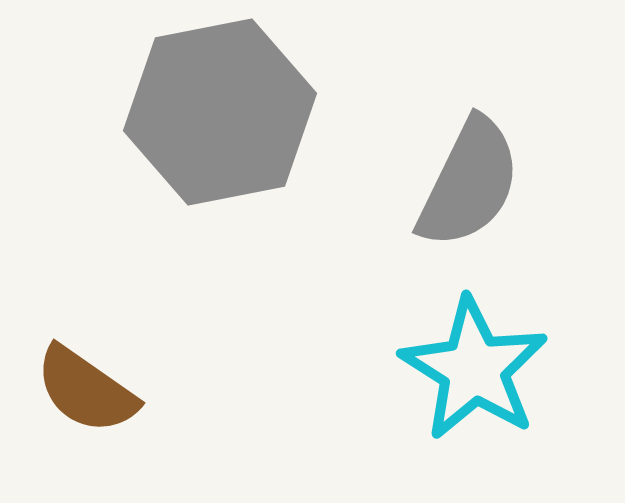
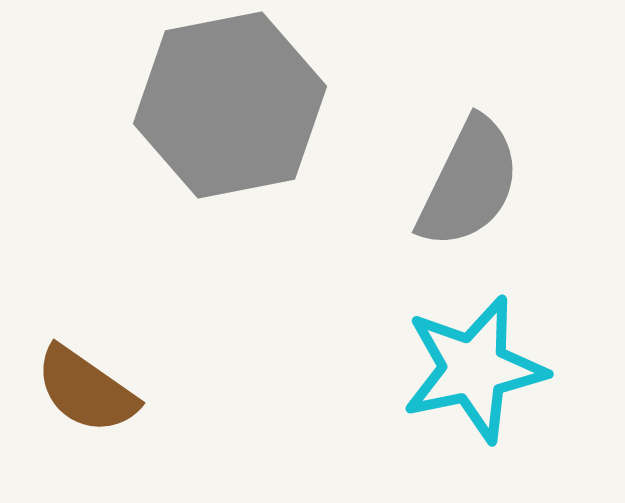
gray hexagon: moved 10 px right, 7 px up
cyan star: rotated 28 degrees clockwise
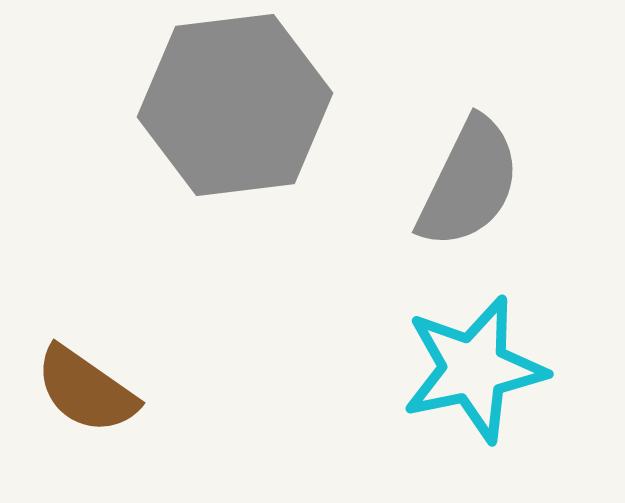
gray hexagon: moved 5 px right; rotated 4 degrees clockwise
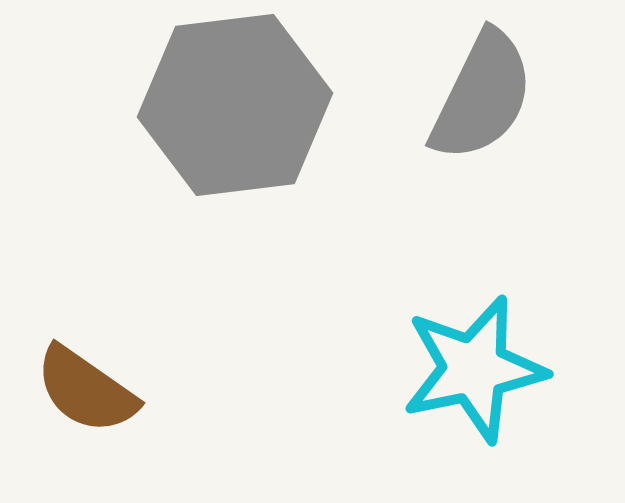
gray semicircle: moved 13 px right, 87 px up
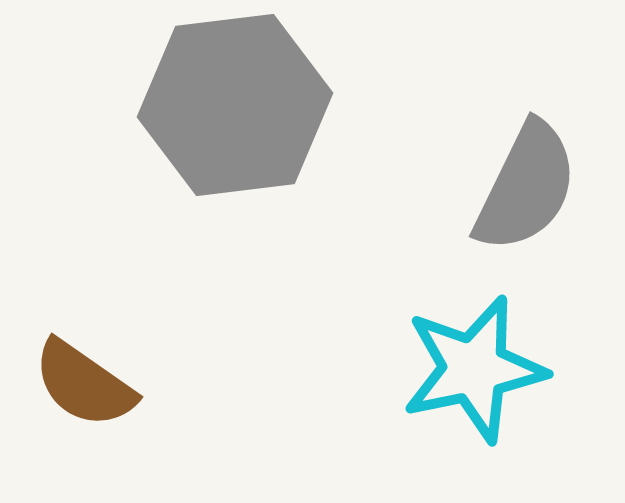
gray semicircle: moved 44 px right, 91 px down
brown semicircle: moved 2 px left, 6 px up
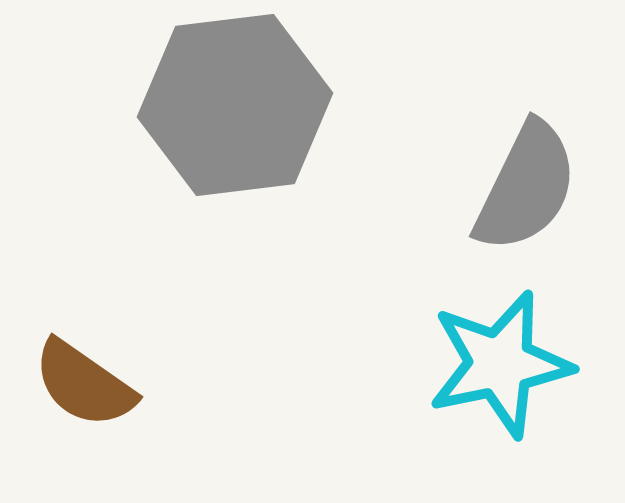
cyan star: moved 26 px right, 5 px up
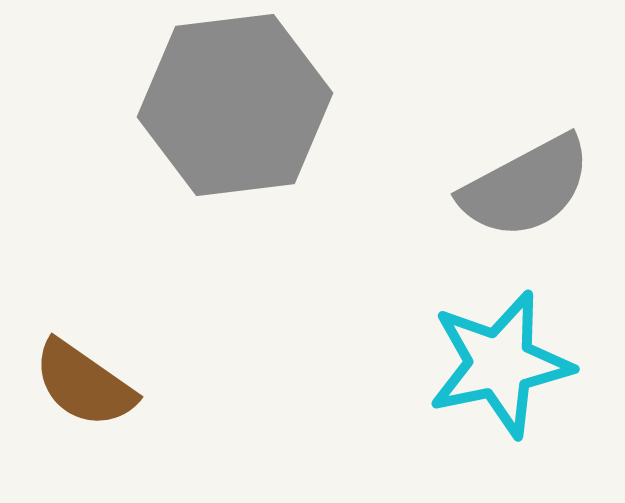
gray semicircle: rotated 36 degrees clockwise
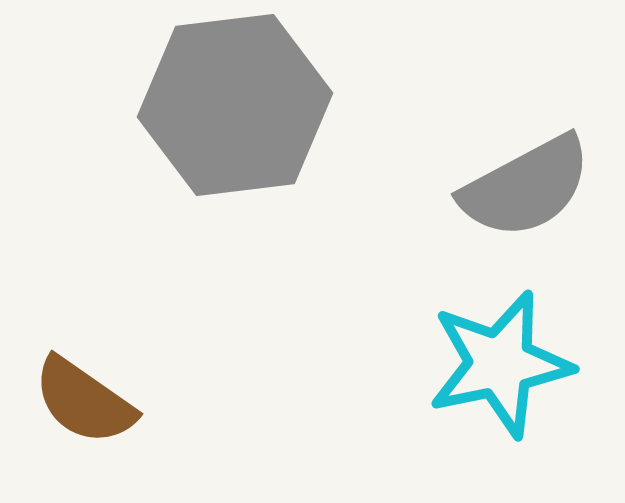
brown semicircle: moved 17 px down
